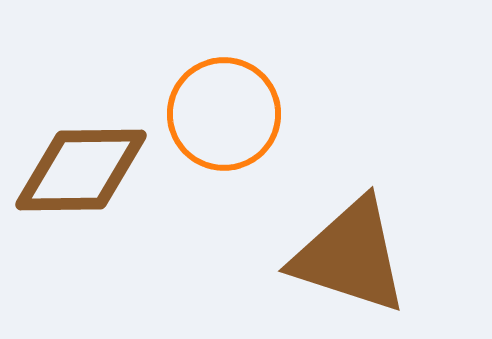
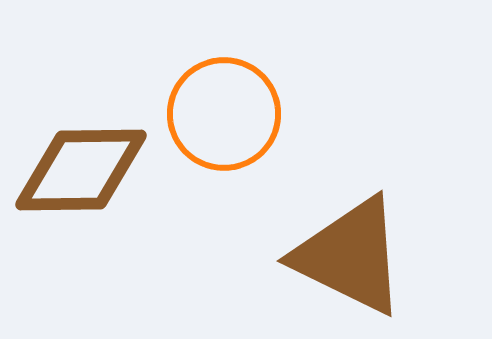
brown triangle: rotated 8 degrees clockwise
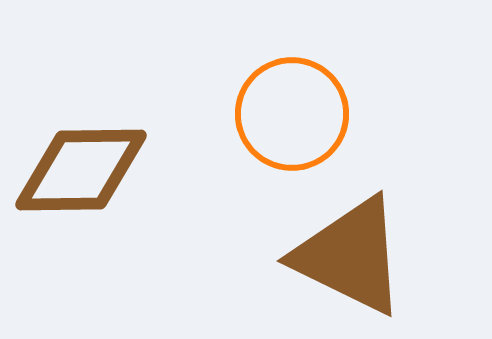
orange circle: moved 68 px right
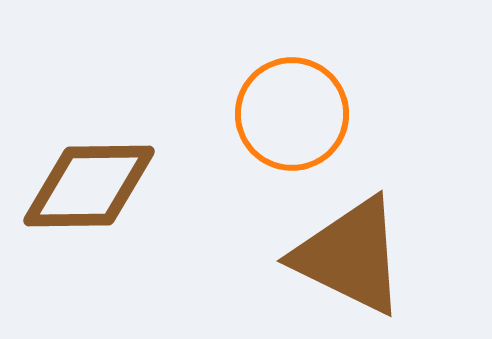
brown diamond: moved 8 px right, 16 px down
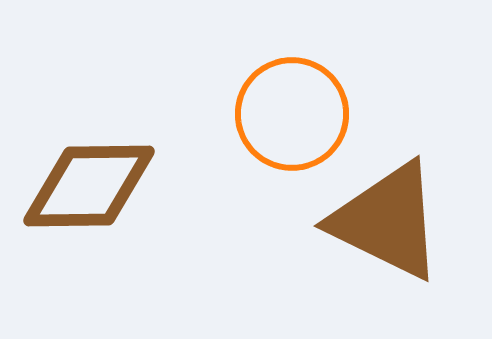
brown triangle: moved 37 px right, 35 px up
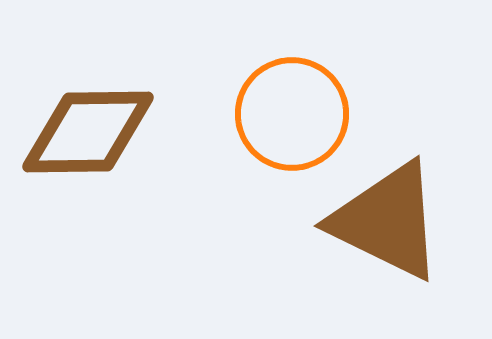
brown diamond: moved 1 px left, 54 px up
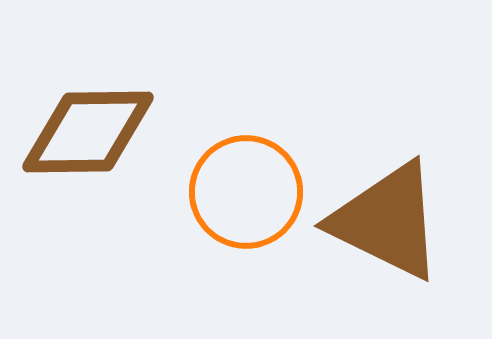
orange circle: moved 46 px left, 78 px down
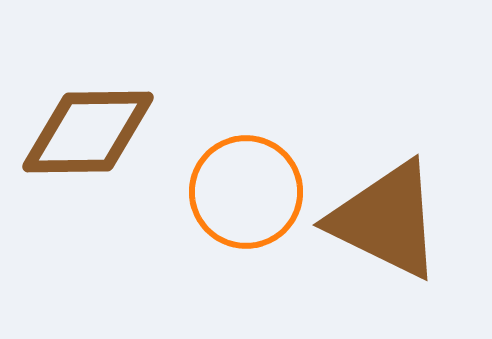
brown triangle: moved 1 px left, 1 px up
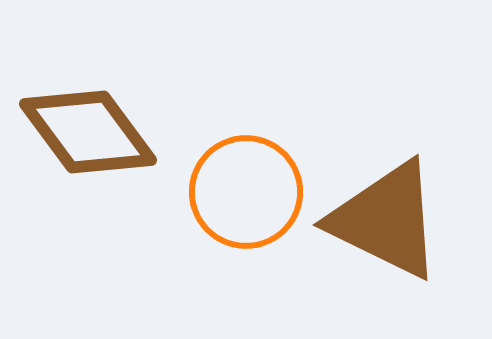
brown diamond: rotated 54 degrees clockwise
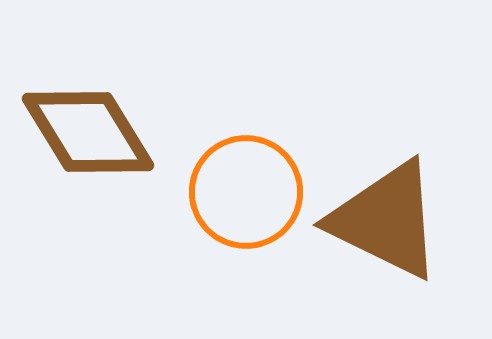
brown diamond: rotated 5 degrees clockwise
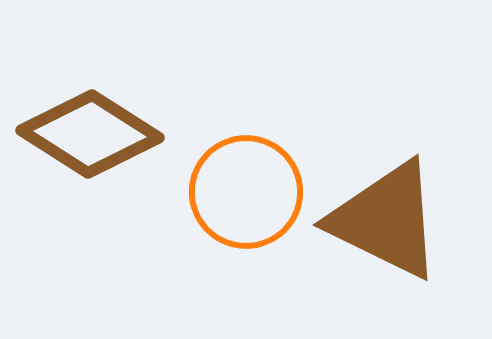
brown diamond: moved 2 px right, 2 px down; rotated 26 degrees counterclockwise
